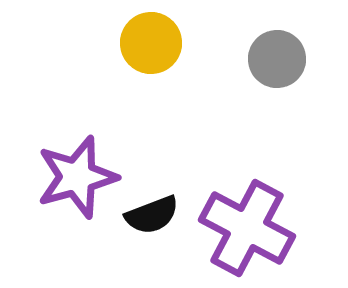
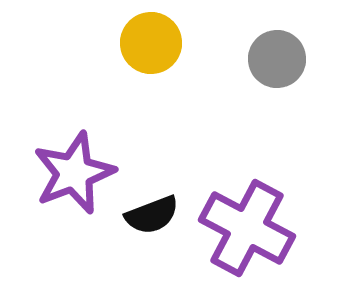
purple star: moved 3 px left, 4 px up; rotated 6 degrees counterclockwise
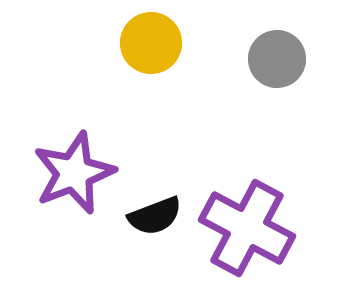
black semicircle: moved 3 px right, 1 px down
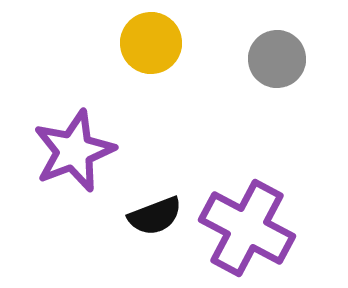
purple star: moved 22 px up
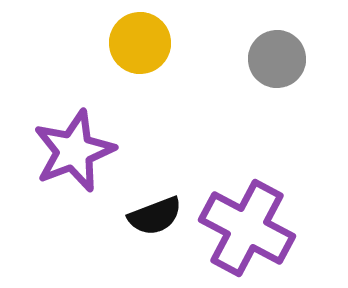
yellow circle: moved 11 px left
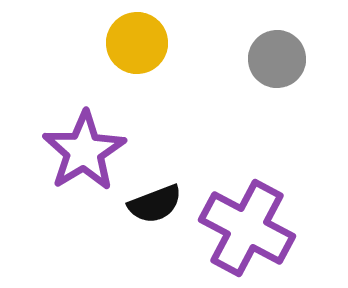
yellow circle: moved 3 px left
purple star: moved 10 px right; rotated 10 degrees counterclockwise
black semicircle: moved 12 px up
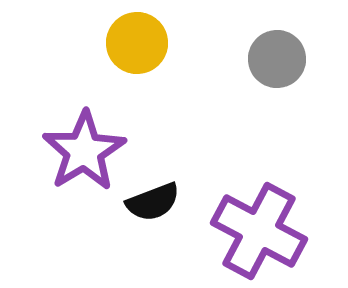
black semicircle: moved 2 px left, 2 px up
purple cross: moved 12 px right, 3 px down
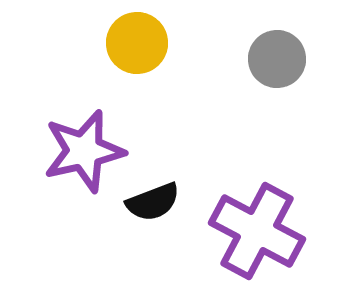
purple star: rotated 18 degrees clockwise
purple cross: moved 2 px left
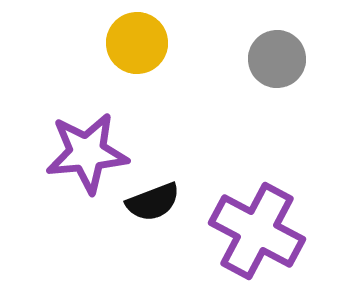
purple star: moved 3 px right, 2 px down; rotated 8 degrees clockwise
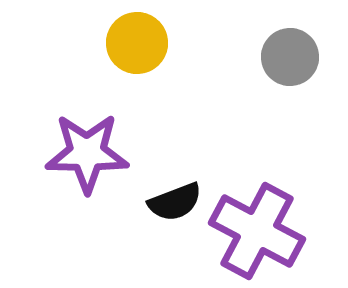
gray circle: moved 13 px right, 2 px up
purple star: rotated 6 degrees clockwise
black semicircle: moved 22 px right
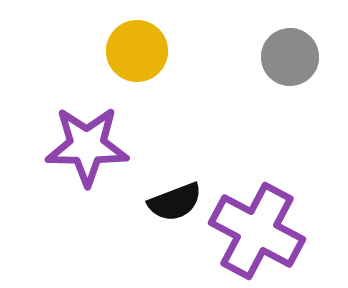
yellow circle: moved 8 px down
purple star: moved 7 px up
